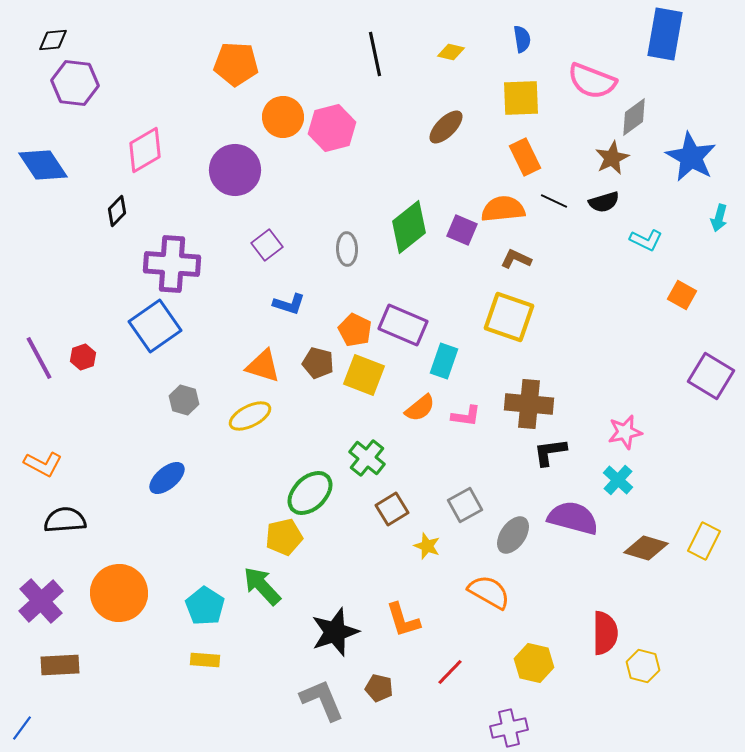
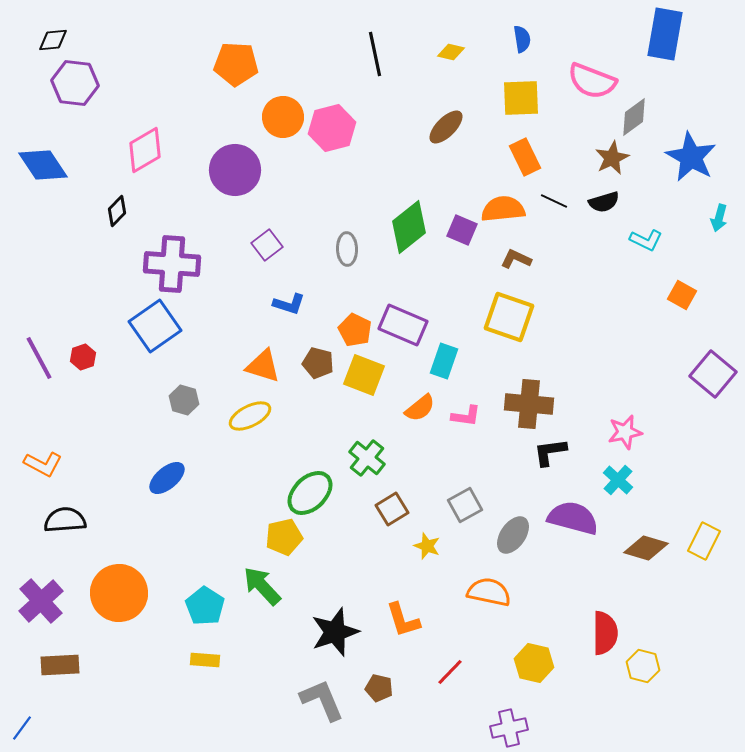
purple square at (711, 376): moved 2 px right, 2 px up; rotated 9 degrees clockwise
orange semicircle at (489, 592): rotated 18 degrees counterclockwise
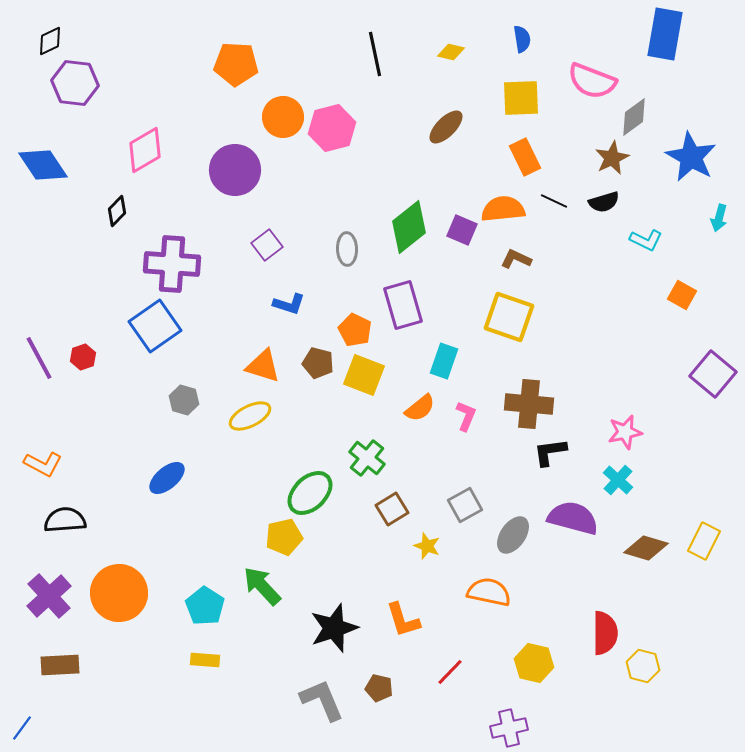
black diamond at (53, 40): moved 3 px left, 1 px down; rotated 20 degrees counterclockwise
purple rectangle at (403, 325): moved 20 px up; rotated 51 degrees clockwise
pink L-shape at (466, 416): rotated 76 degrees counterclockwise
purple cross at (41, 601): moved 8 px right, 5 px up
black star at (335, 632): moved 1 px left, 4 px up
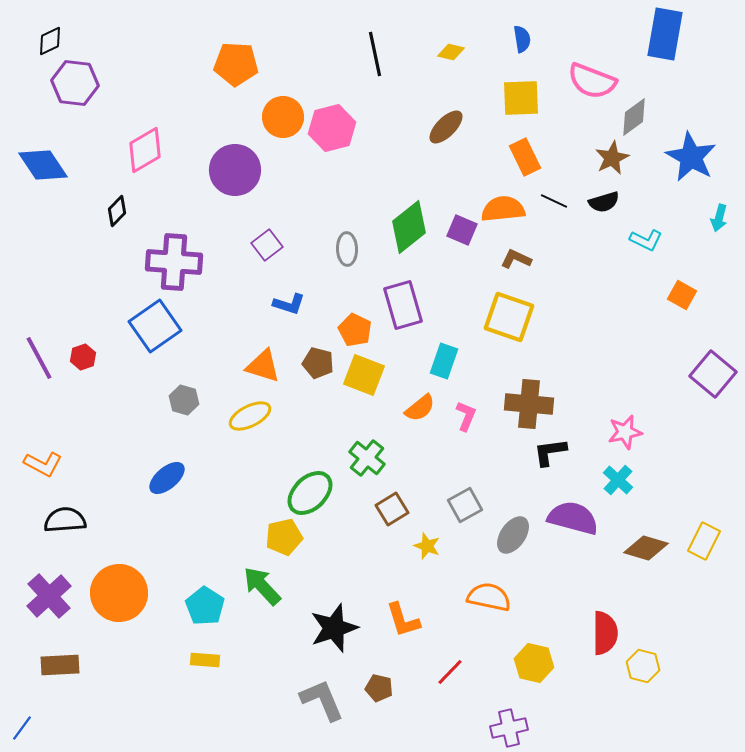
purple cross at (172, 264): moved 2 px right, 2 px up
orange semicircle at (489, 592): moved 5 px down
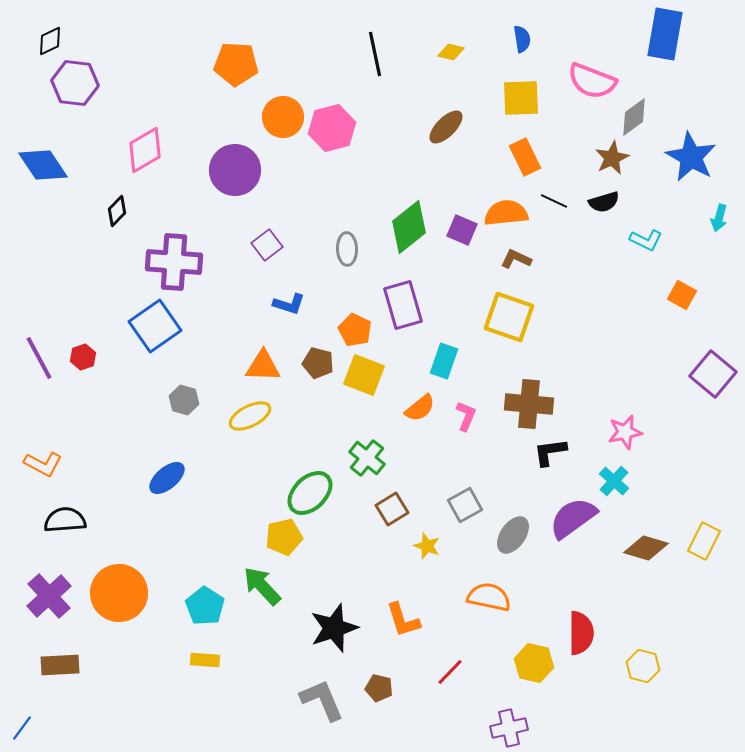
orange semicircle at (503, 209): moved 3 px right, 4 px down
orange triangle at (263, 366): rotated 15 degrees counterclockwise
cyan cross at (618, 480): moved 4 px left, 1 px down
purple semicircle at (573, 518): rotated 51 degrees counterclockwise
red semicircle at (605, 633): moved 24 px left
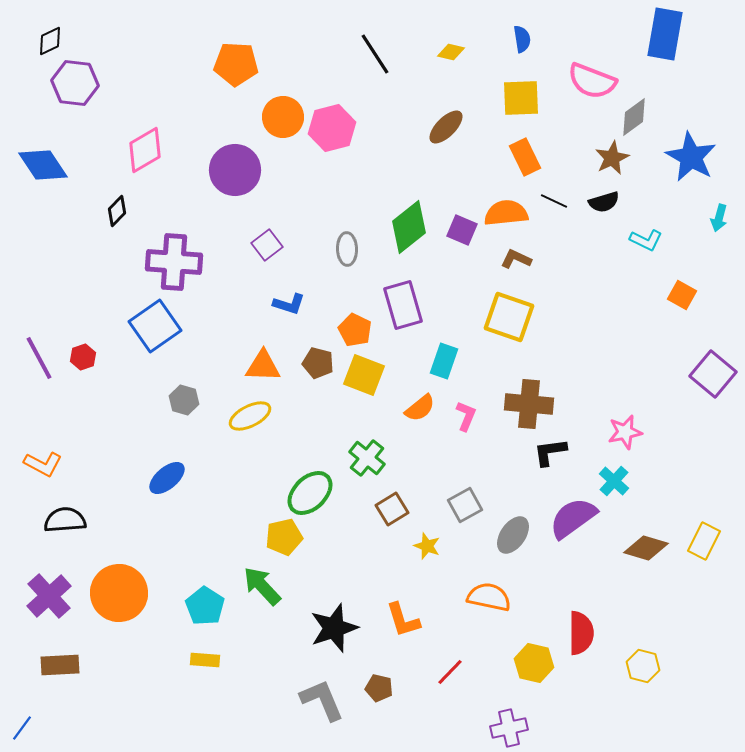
black line at (375, 54): rotated 21 degrees counterclockwise
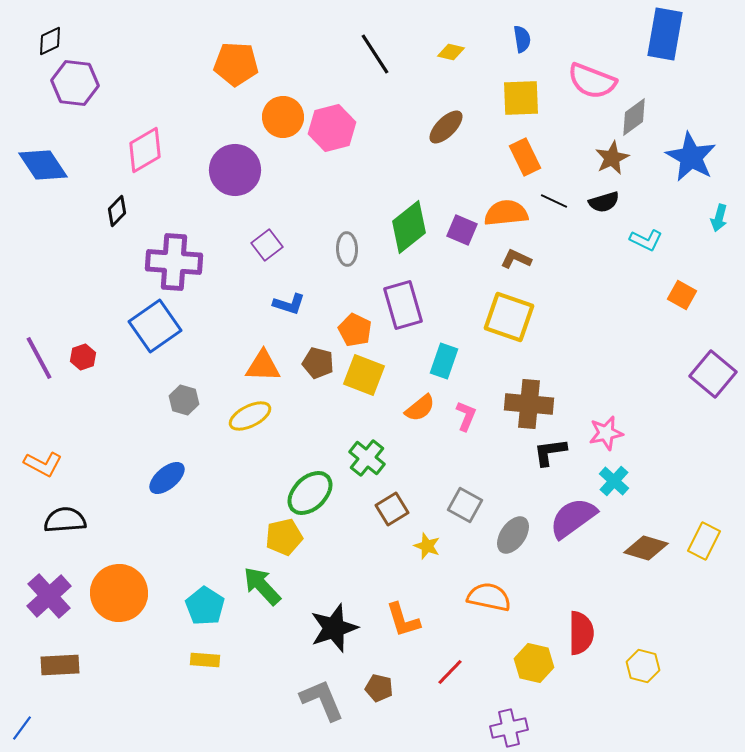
pink star at (625, 432): moved 19 px left, 1 px down
gray square at (465, 505): rotated 32 degrees counterclockwise
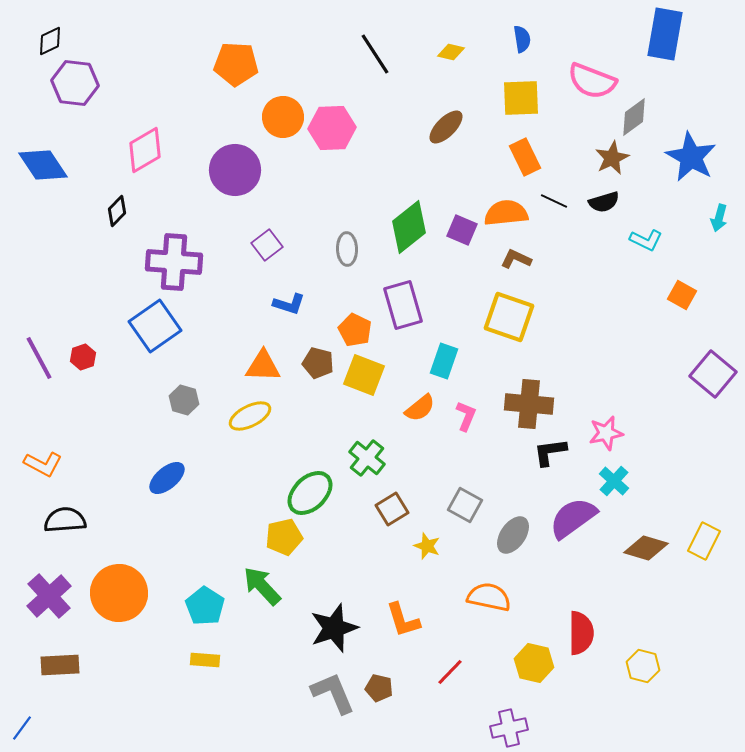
pink hexagon at (332, 128): rotated 12 degrees clockwise
gray L-shape at (322, 700): moved 11 px right, 7 px up
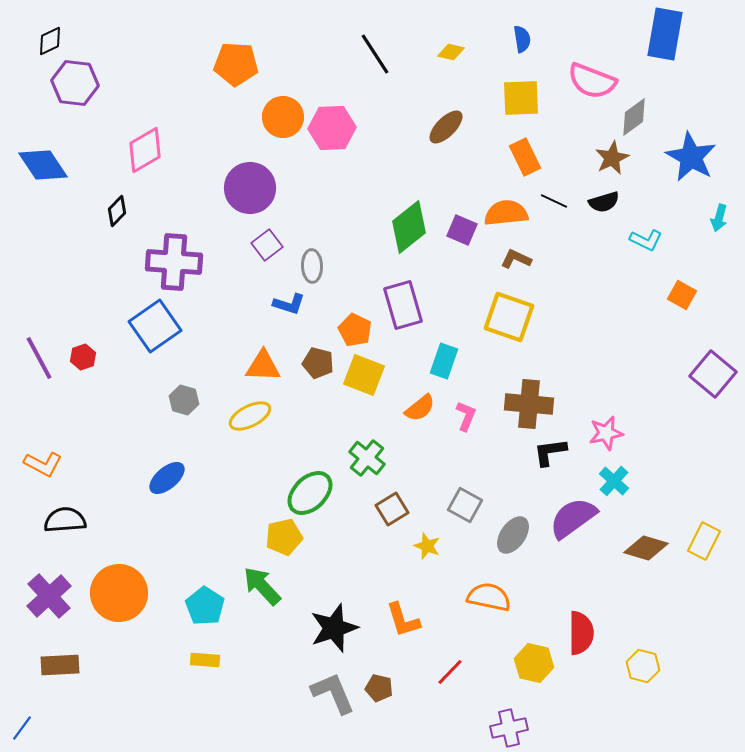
purple circle at (235, 170): moved 15 px right, 18 px down
gray ellipse at (347, 249): moved 35 px left, 17 px down
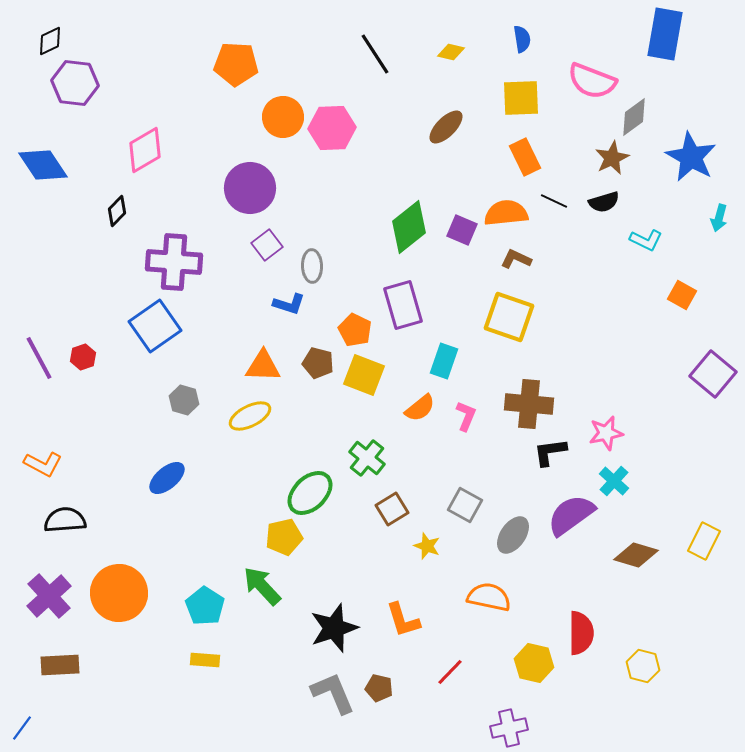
purple semicircle at (573, 518): moved 2 px left, 3 px up
brown diamond at (646, 548): moved 10 px left, 7 px down
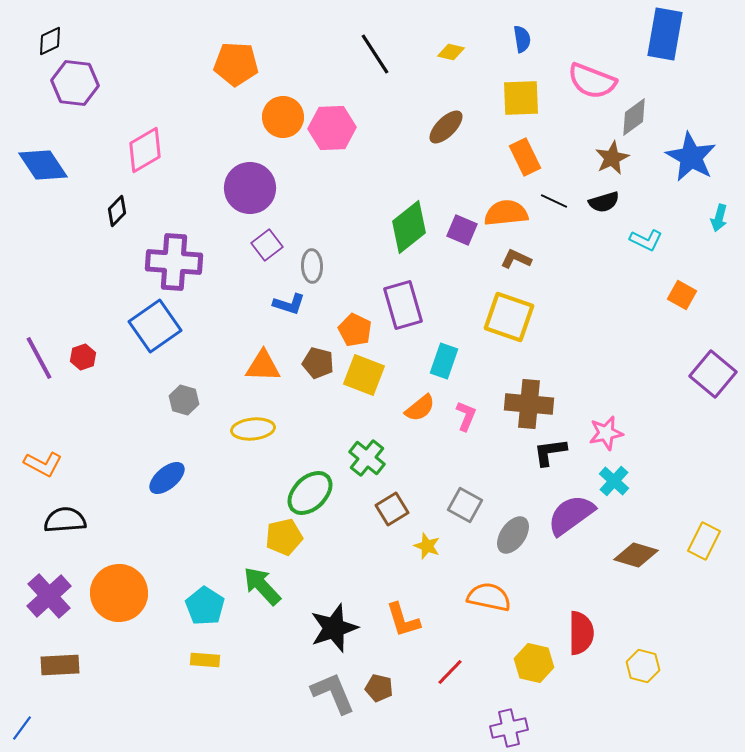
yellow ellipse at (250, 416): moved 3 px right, 13 px down; rotated 21 degrees clockwise
